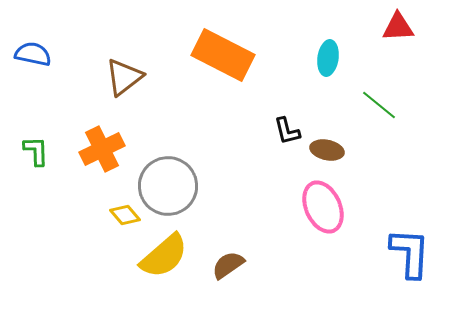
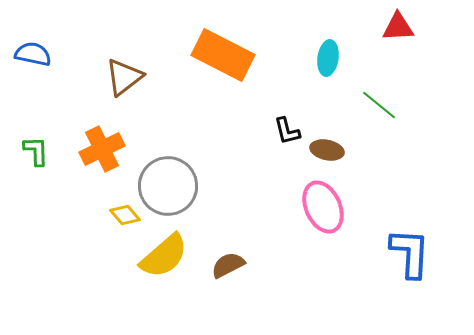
brown semicircle: rotated 8 degrees clockwise
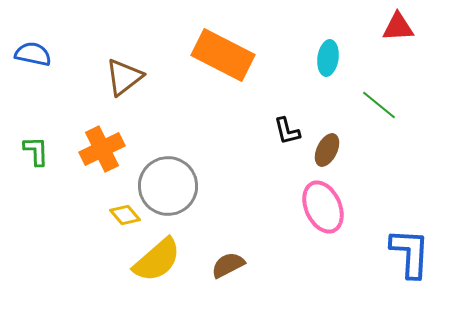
brown ellipse: rotated 76 degrees counterclockwise
yellow semicircle: moved 7 px left, 4 px down
